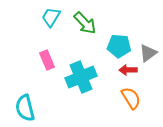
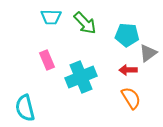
cyan trapezoid: rotated 120 degrees counterclockwise
cyan pentagon: moved 8 px right, 11 px up
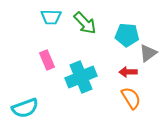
red arrow: moved 2 px down
cyan semicircle: rotated 96 degrees counterclockwise
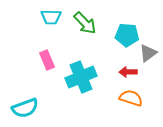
orange semicircle: rotated 40 degrees counterclockwise
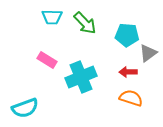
cyan trapezoid: moved 1 px right
pink rectangle: rotated 36 degrees counterclockwise
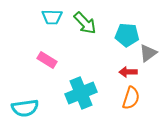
cyan cross: moved 16 px down
orange semicircle: rotated 90 degrees clockwise
cyan semicircle: rotated 12 degrees clockwise
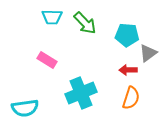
red arrow: moved 2 px up
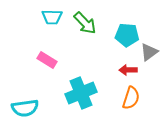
gray triangle: moved 1 px right, 1 px up
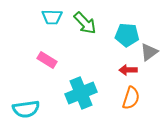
cyan semicircle: moved 1 px right, 1 px down
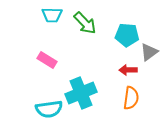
cyan trapezoid: moved 2 px up
orange semicircle: rotated 10 degrees counterclockwise
cyan semicircle: moved 23 px right
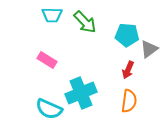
green arrow: moved 1 px up
gray triangle: moved 3 px up
red arrow: rotated 66 degrees counterclockwise
orange semicircle: moved 2 px left, 3 px down
cyan semicircle: rotated 32 degrees clockwise
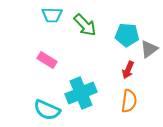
green arrow: moved 3 px down
cyan semicircle: moved 2 px left, 1 px down
